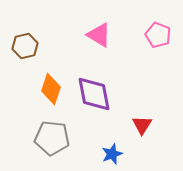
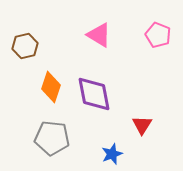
orange diamond: moved 2 px up
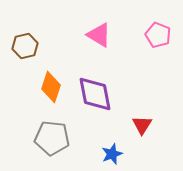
purple diamond: moved 1 px right
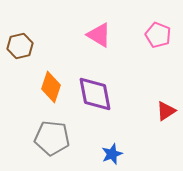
brown hexagon: moved 5 px left
red triangle: moved 24 px right, 14 px up; rotated 25 degrees clockwise
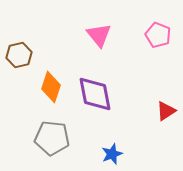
pink triangle: rotated 20 degrees clockwise
brown hexagon: moved 1 px left, 9 px down
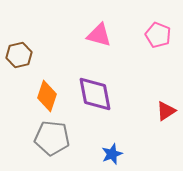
pink triangle: rotated 36 degrees counterclockwise
orange diamond: moved 4 px left, 9 px down
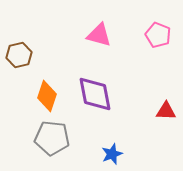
red triangle: rotated 35 degrees clockwise
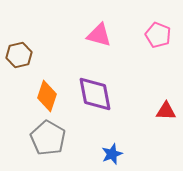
gray pentagon: moved 4 px left; rotated 24 degrees clockwise
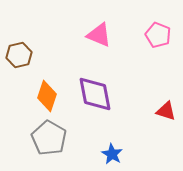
pink triangle: rotated 8 degrees clockwise
red triangle: rotated 15 degrees clockwise
gray pentagon: moved 1 px right
blue star: rotated 20 degrees counterclockwise
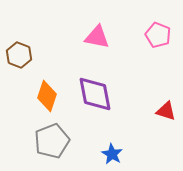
pink triangle: moved 2 px left, 2 px down; rotated 12 degrees counterclockwise
brown hexagon: rotated 25 degrees counterclockwise
gray pentagon: moved 3 px right, 3 px down; rotated 20 degrees clockwise
